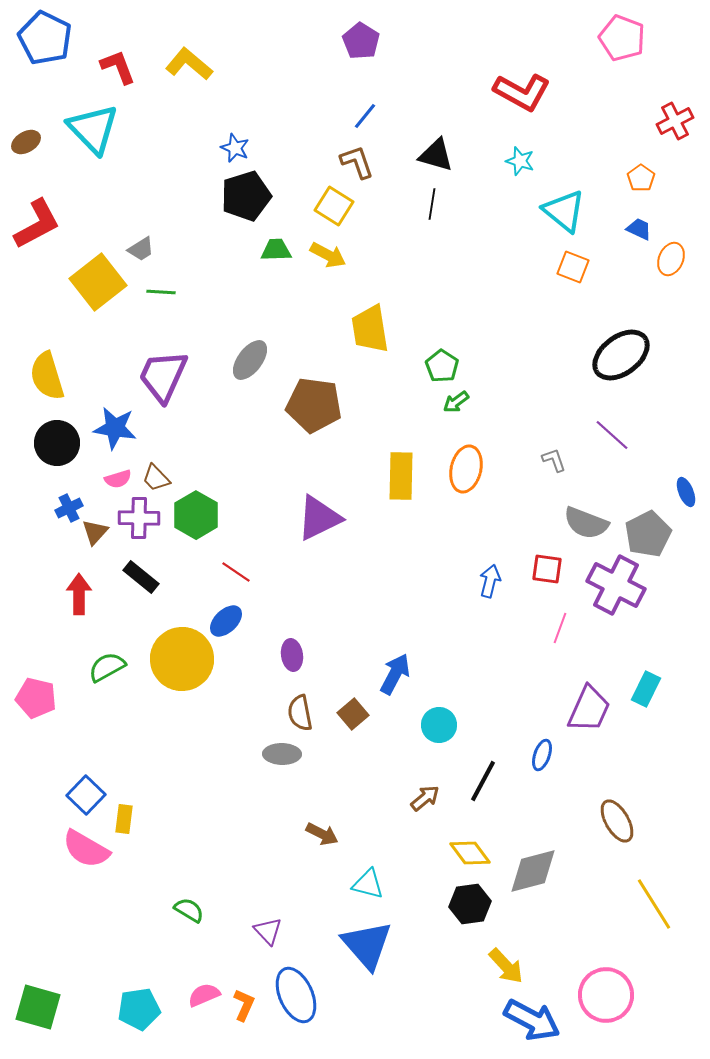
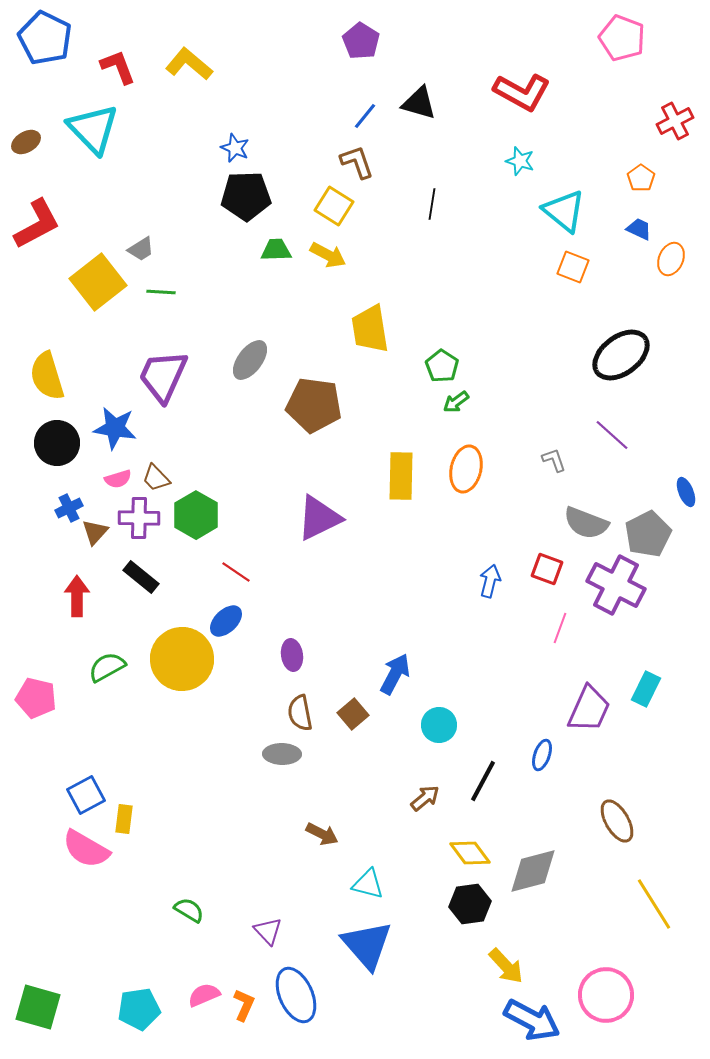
black triangle at (436, 155): moved 17 px left, 52 px up
black pentagon at (246, 196): rotated 15 degrees clockwise
red square at (547, 569): rotated 12 degrees clockwise
red arrow at (79, 594): moved 2 px left, 2 px down
blue square at (86, 795): rotated 18 degrees clockwise
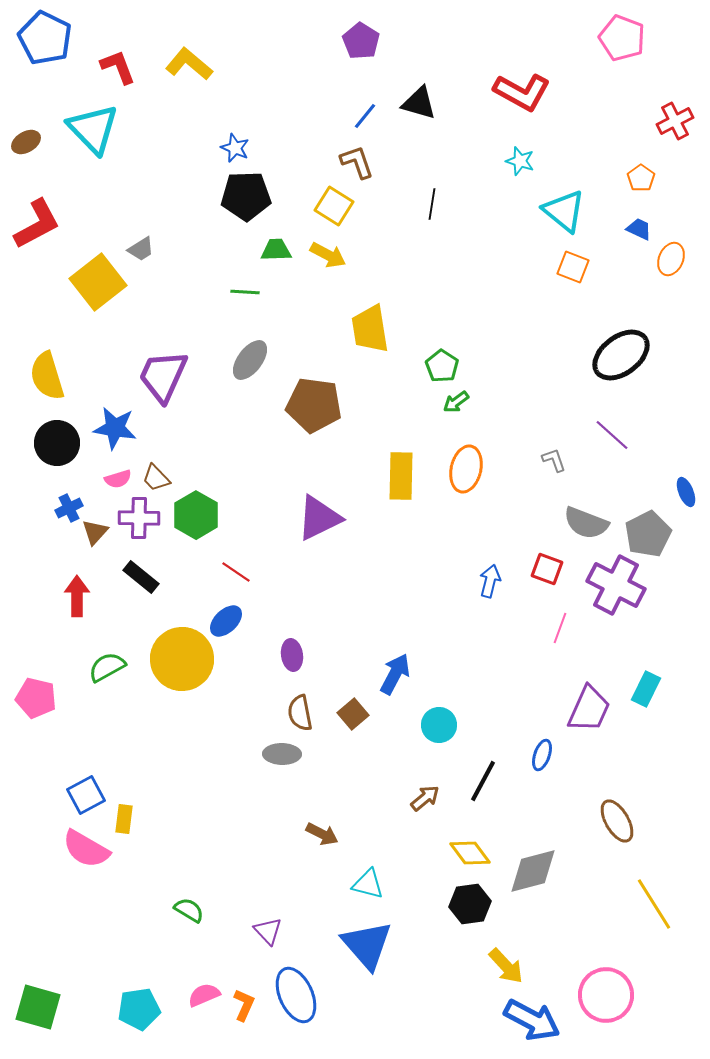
green line at (161, 292): moved 84 px right
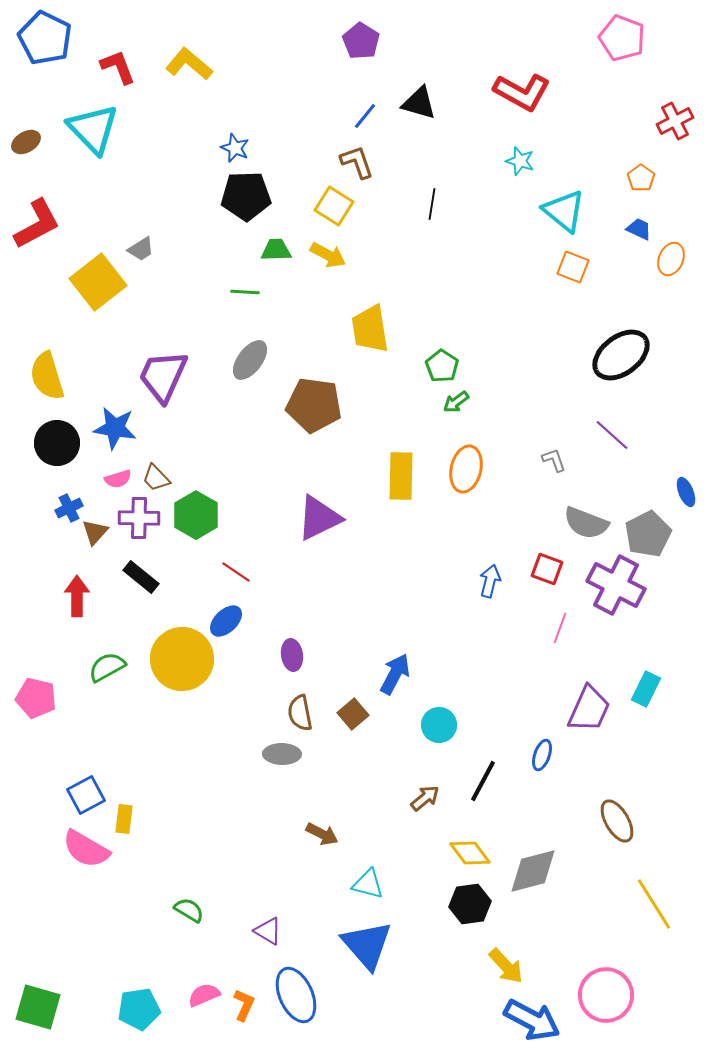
purple triangle at (268, 931): rotated 16 degrees counterclockwise
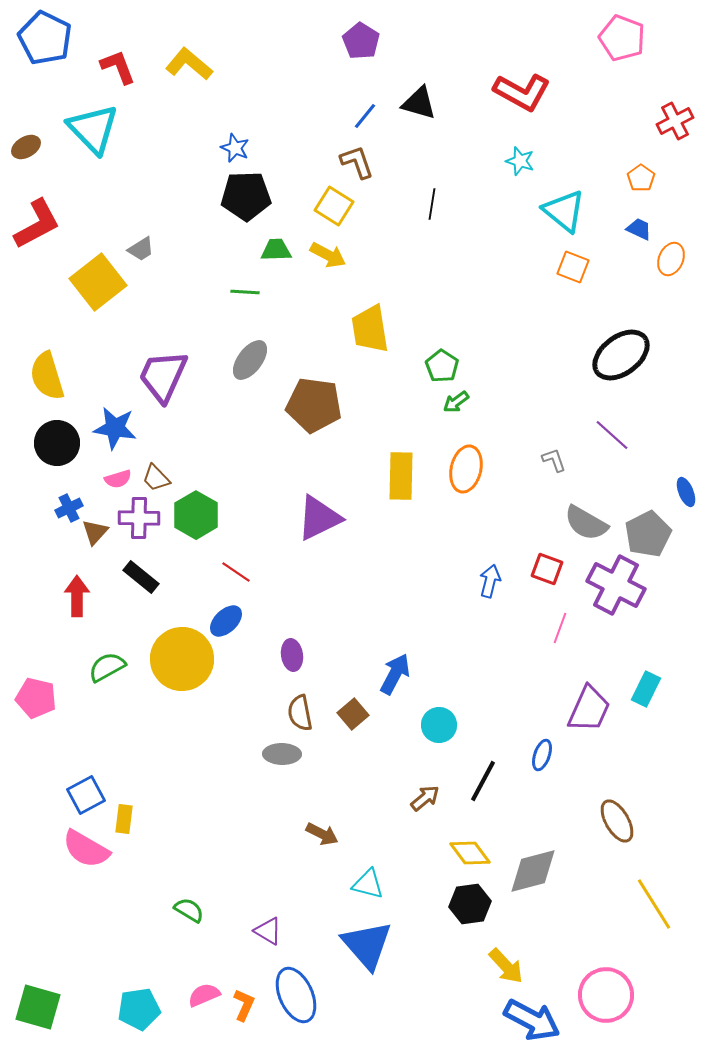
brown ellipse at (26, 142): moved 5 px down
gray semicircle at (586, 523): rotated 9 degrees clockwise
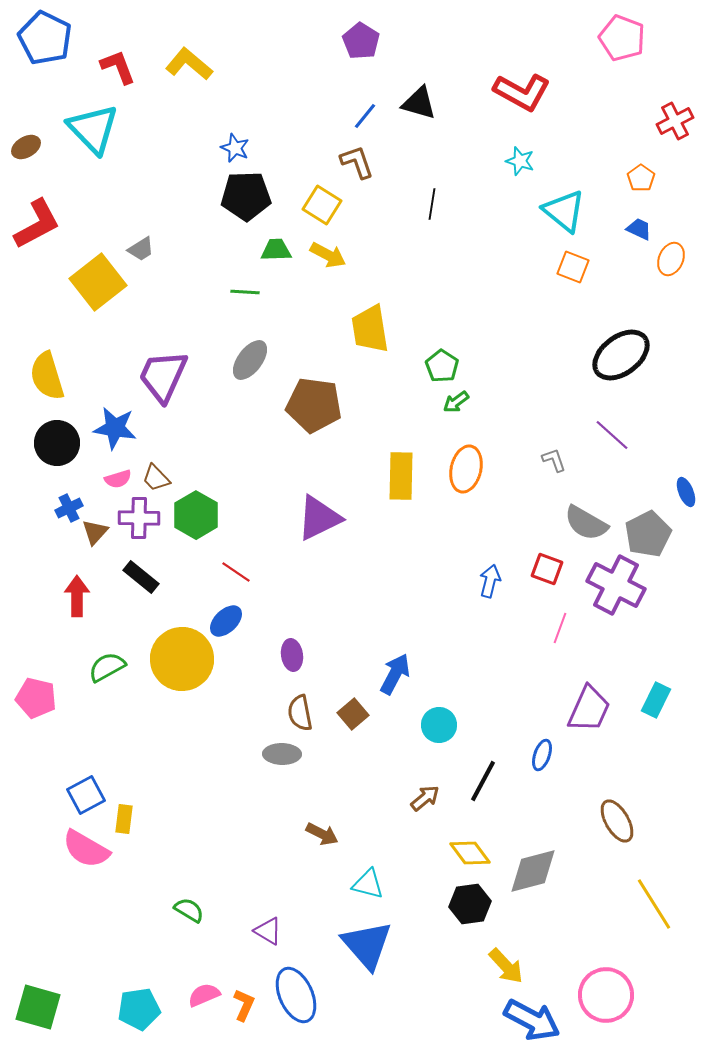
yellow square at (334, 206): moved 12 px left, 1 px up
cyan rectangle at (646, 689): moved 10 px right, 11 px down
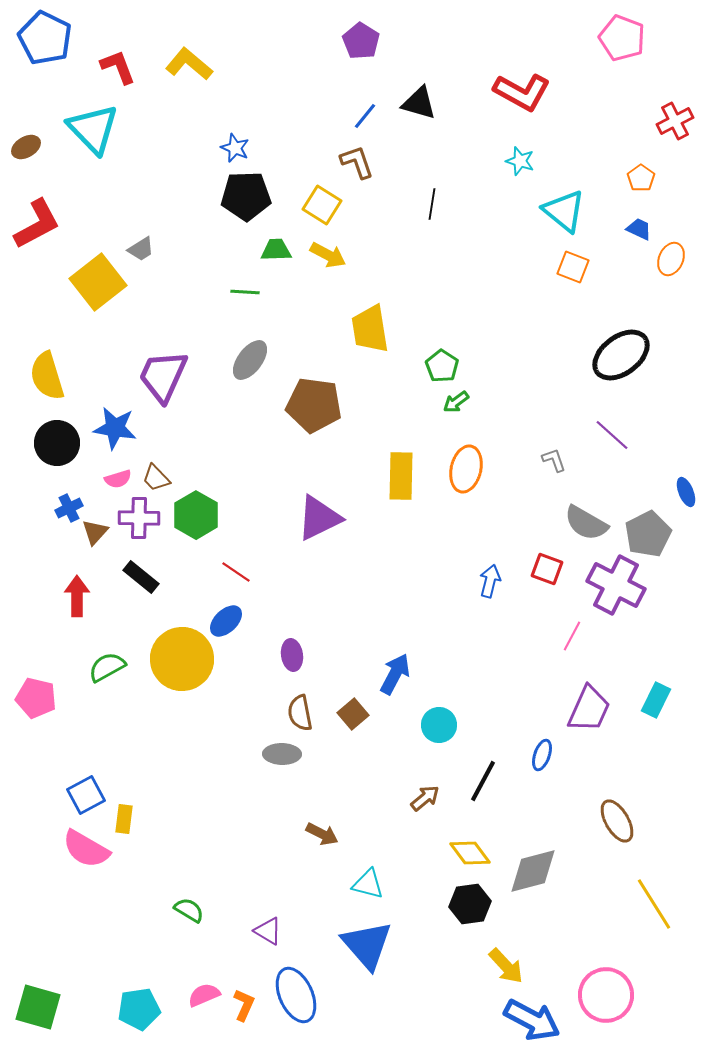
pink line at (560, 628): moved 12 px right, 8 px down; rotated 8 degrees clockwise
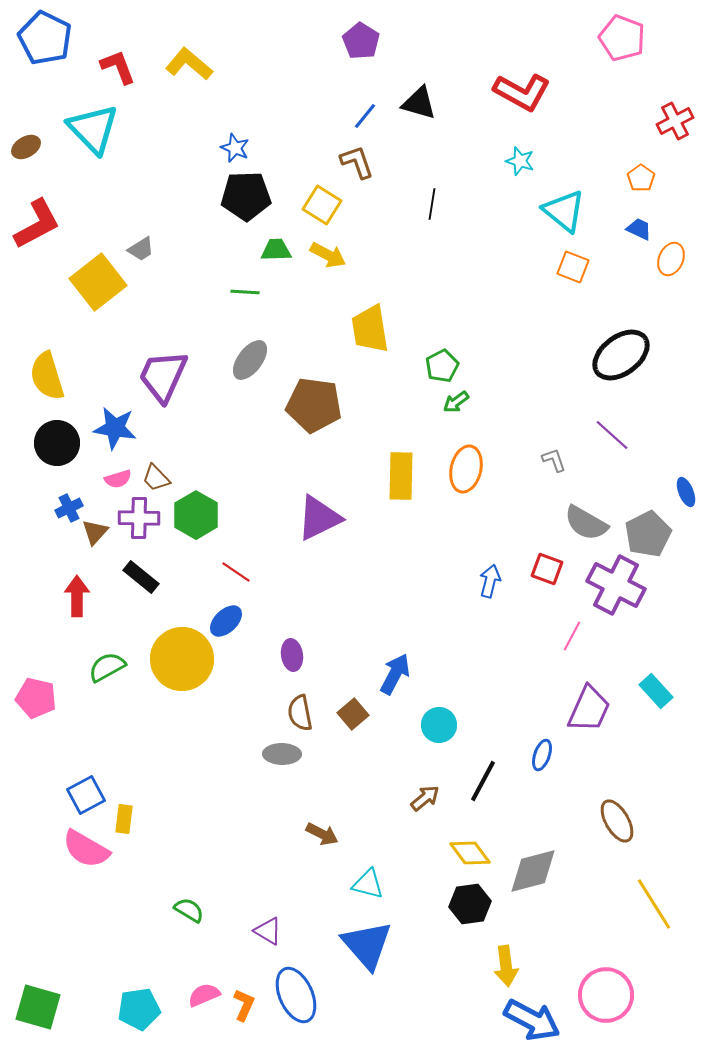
green pentagon at (442, 366): rotated 12 degrees clockwise
cyan rectangle at (656, 700): moved 9 px up; rotated 68 degrees counterclockwise
yellow arrow at (506, 966): rotated 36 degrees clockwise
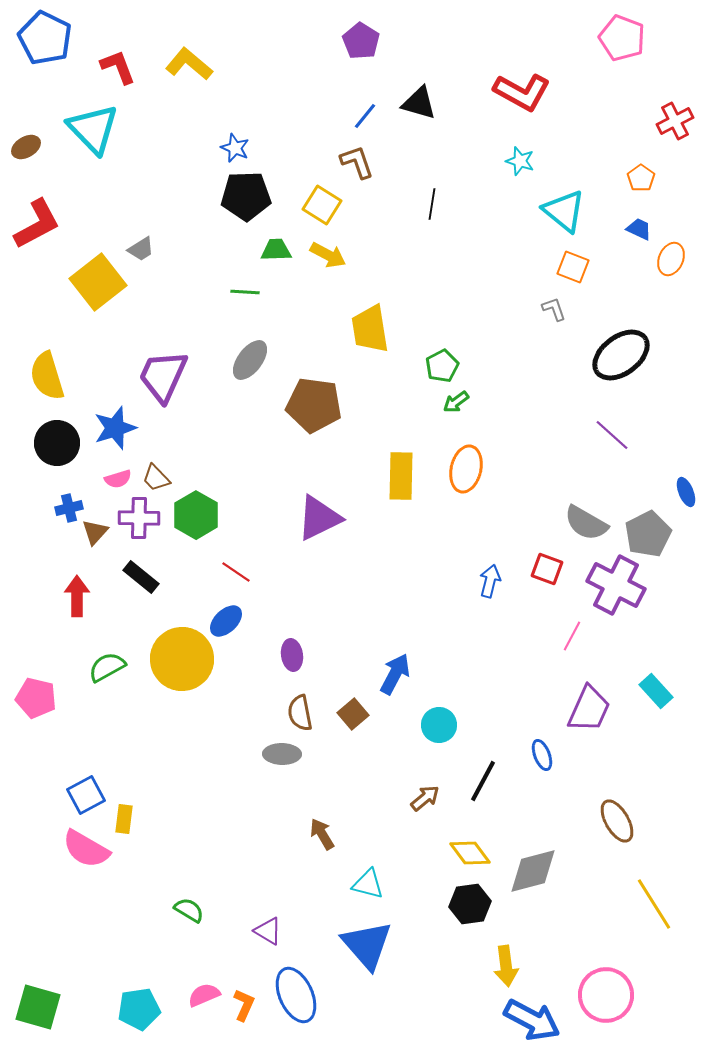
blue star at (115, 428): rotated 27 degrees counterclockwise
gray L-shape at (554, 460): moved 151 px up
blue cross at (69, 508): rotated 12 degrees clockwise
blue ellipse at (542, 755): rotated 40 degrees counterclockwise
brown arrow at (322, 834): rotated 148 degrees counterclockwise
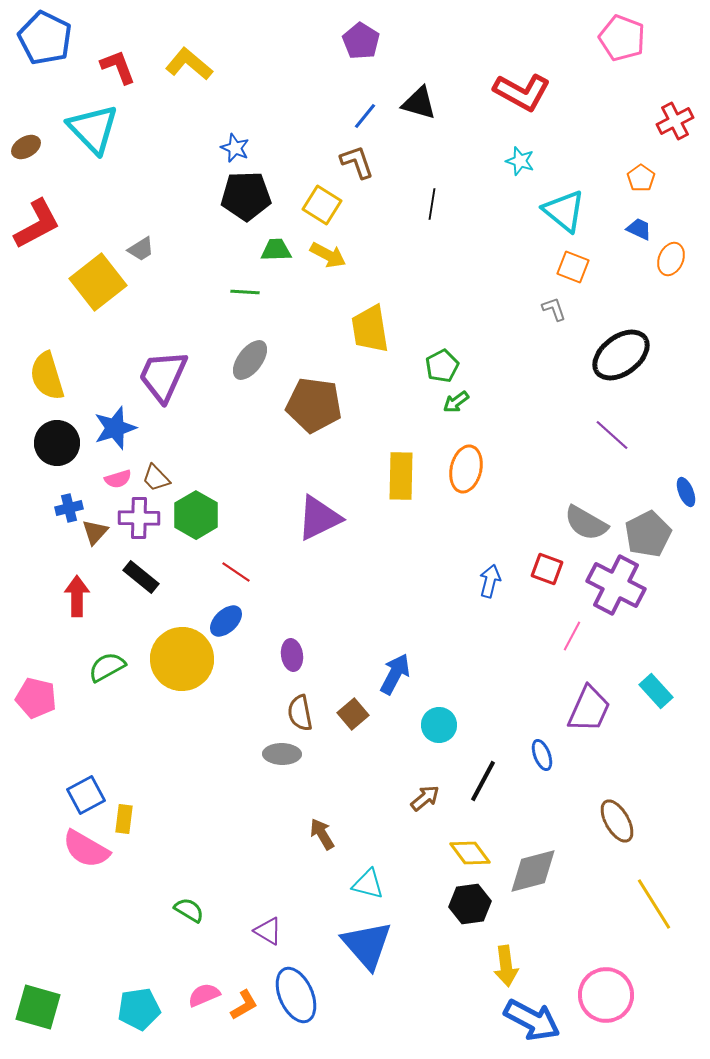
orange L-shape at (244, 1005): rotated 36 degrees clockwise
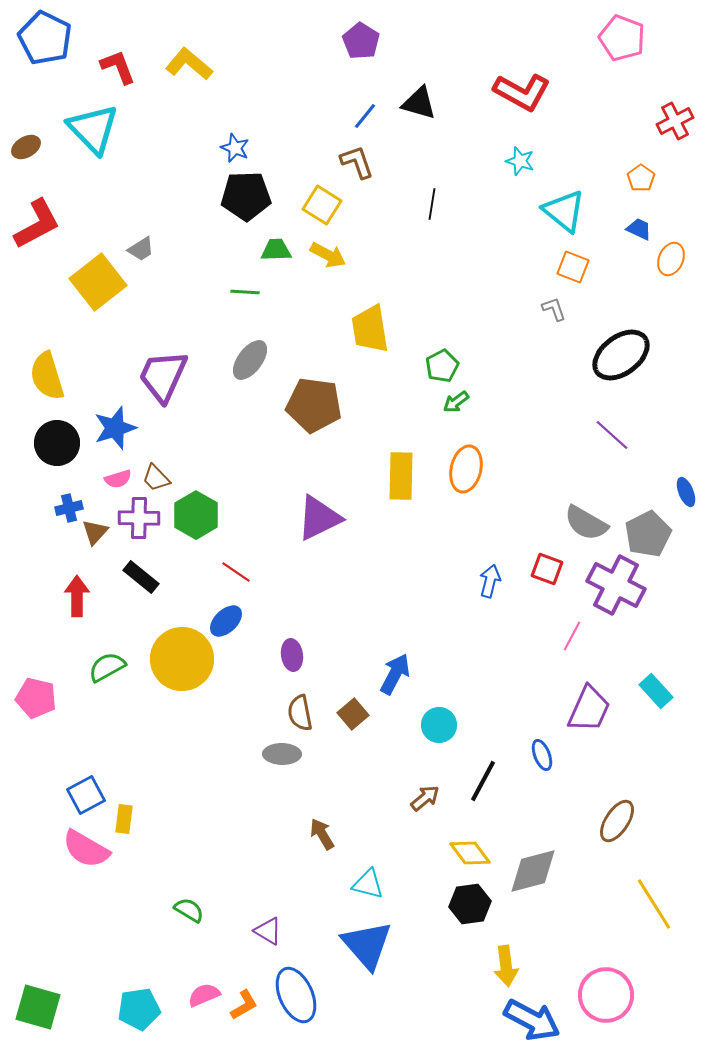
brown ellipse at (617, 821): rotated 63 degrees clockwise
